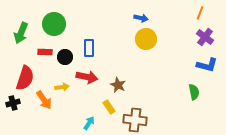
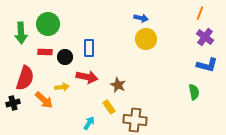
green circle: moved 6 px left
green arrow: rotated 25 degrees counterclockwise
orange arrow: rotated 12 degrees counterclockwise
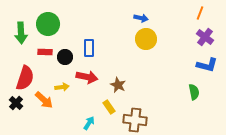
black cross: moved 3 px right; rotated 32 degrees counterclockwise
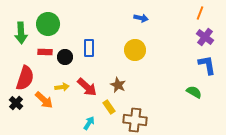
yellow circle: moved 11 px left, 11 px down
blue L-shape: rotated 115 degrees counterclockwise
red arrow: moved 10 px down; rotated 30 degrees clockwise
green semicircle: rotated 49 degrees counterclockwise
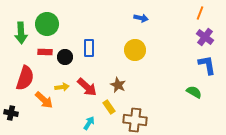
green circle: moved 1 px left
black cross: moved 5 px left, 10 px down; rotated 32 degrees counterclockwise
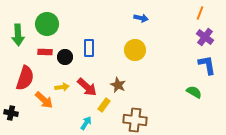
green arrow: moved 3 px left, 2 px down
yellow rectangle: moved 5 px left, 2 px up; rotated 72 degrees clockwise
cyan arrow: moved 3 px left
